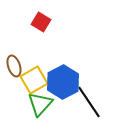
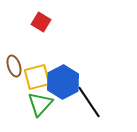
yellow square: moved 3 px right, 3 px up; rotated 16 degrees clockwise
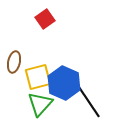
red square: moved 4 px right, 3 px up; rotated 24 degrees clockwise
brown ellipse: moved 4 px up; rotated 30 degrees clockwise
yellow square: moved 1 px right
blue hexagon: moved 1 px right, 1 px down; rotated 8 degrees counterclockwise
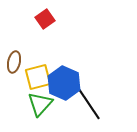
black line: moved 2 px down
